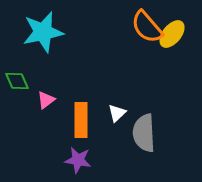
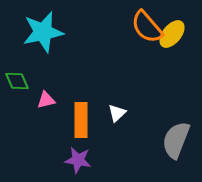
pink triangle: rotated 24 degrees clockwise
gray semicircle: moved 32 px right, 7 px down; rotated 24 degrees clockwise
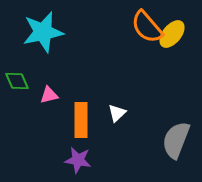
pink triangle: moved 3 px right, 5 px up
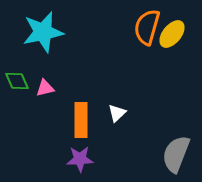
orange semicircle: rotated 57 degrees clockwise
pink triangle: moved 4 px left, 7 px up
gray semicircle: moved 14 px down
purple star: moved 2 px right, 1 px up; rotated 12 degrees counterclockwise
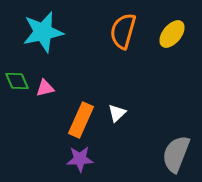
orange semicircle: moved 24 px left, 4 px down
orange rectangle: rotated 24 degrees clockwise
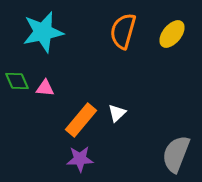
pink triangle: rotated 18 degrees clockwise
orange rectangle: rotated 16 degrees clockwise
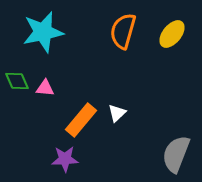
purple star: moved 15 px left
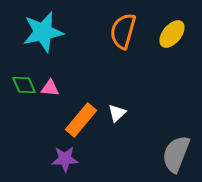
green diamond: moved 7 px right, 4 px down
pink triangle: moved 5 px right
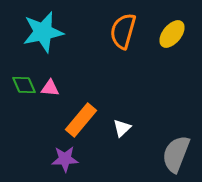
white triangle: moved 5 px right, 15 px down
